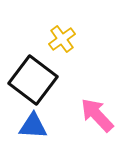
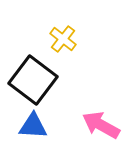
yellow cross: moved 1 px right; rotated 16 degrees counterclockwise
pink arrow: moved 4 px right, 10 px down; rotated 18 degrees counterclockwise
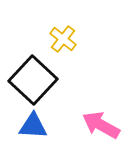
black square: rotated 6 degrees clockwise
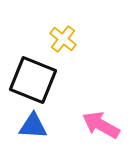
black square: rotated 21 degrees counterclockwise
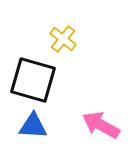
black square: rotated 6 degrees counterclockwise
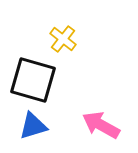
blue triangle: rotated 20 degrees counterclockwise
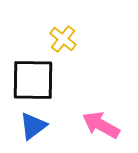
black square: rotated 15 degrees counterclockwise
blue triangle: rotated 20 degrees counterclockwise
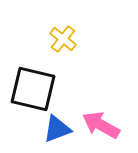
black square: moved 9 px down; rotated 12 degrees clockwise
blue triangle: moved 24 px right, 3 px down; rotated 16 degrees clockwise
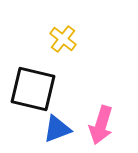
pink arrow: rotated 102 degrees counterclockwise
